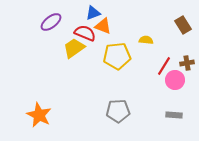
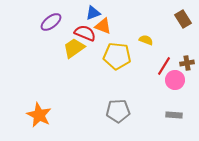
brown rectangle: moved 6 px up
yellow semicircle: rotated 16 degrees clockwise
yellow pentagon: rotated 12 degrees clockwise
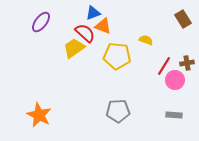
purple ellipse: moved 10 px left; rotated 15 degrees counterclockwise
red semicircle: rotated 20 degrees clockwise
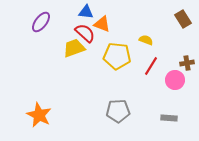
blue triangle: moved 7 px left, 1 px up; rotated 28 degrees clockwise
orange triangle: moved 1 px left, 2 px up
yellow trapezoid: rotated 15 degrees clockwise
red line: moved 13 px left
gray rectangle: moved 5 px left, 3 px down
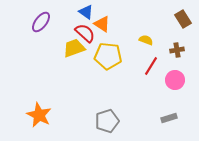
blue triangle: rotated 28 degrees clockwise
orange triangle: rotated 12 degrees clockwise
yellow pentagon: moved 9 px left
brown cross: moved 10 px left, 13 px up
gray pentagon: moved 11 px left, 10 px down; rotated 15 degrees counterclockwise
gray rectangle: rotated 21 degrees counterclockwise
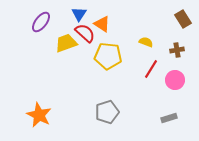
blue triangle: moved 7 px left, 2 px down; rotated 28 degrees clockwise
yellow semicircle: moved 2 px down
yellow trapezoid: moved 8 px left, 5 px up
red line: moved 3 px down
gray pentagon: moved 9 px up
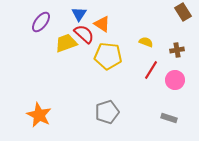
brown rectangle: moved 7 px up
red semicircle: moved 1 px left, 1 px down
red line: moved 1 px down
gray rectangle: rotated 35 degrees clockwise
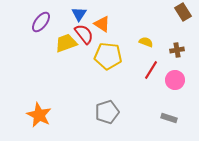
red semicircle: rotated 10 degrees clockwise
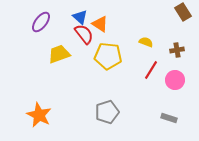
blue triangle: moved 1 px right, 3 px down; rotated 21 degrees counterclockwise
orange triangle: moved 2 px left
yellow trapezoid: moved 7 px left, 11 px down
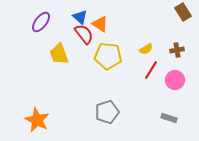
yellow semicircle: moved 7 px down; rotated 128 degrees clockwise
yellow trapezoid: rotated 90 degrees counterclockwise
orange star: moved 2 px left, 5 px down
